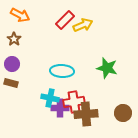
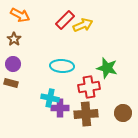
purple circle: moved 1 px right
cyan ellipse: moved 5 px up
red cross: moved 15 px right, 15 px up
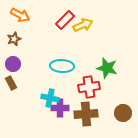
brown star: rotated 16 degrees clockwise
brown rectangle: rotated 48 degrees clockwise
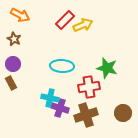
brown star: rotated 24 degrees counterclockwise
purple cross: rotated 18 degrees clockwise
brown cross: moved 1 px down; rotated 15 degrees counterclockwise
